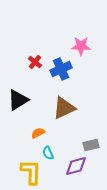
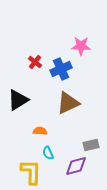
brown triangle: moved 4 px right, 5 px up
orange semicircle: moved 2 px right, 2 px up; rotated 32 degrees clockwise
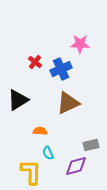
pink star: moved 1 px left, 2 px up
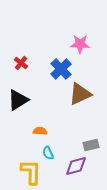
red cross: moved 14 px left, 1 px down
blue cross: rotated 20 degrees counterclockwise
brown triangle: moved 12 px right, 9 px up
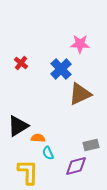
black triangle: moved 26 px down
orange semicircle: moved 2 px left, 7 px down
yellow L-shape: moved 3 px left
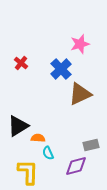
pink star: rotated 18 degrees counterclockwise
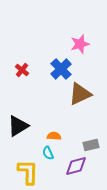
red cross: moved 1 px right, 7 px down
orange semicircle: moved 16 px right, 2 px up
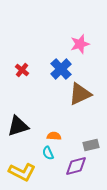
black triangle: rotated 15 degrees clockwise
yellow L-shape: moved 6 px left; rotated 116 degrees clockwise
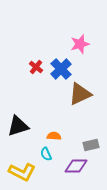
red cross: moved 14 px right, 3 px up
cyan semicircle: moved 2 px left, 1 px down
purple diamond: rotated 15 degrees clockwise
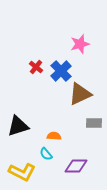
blue cross: moved 2 px down
gray rectangle: moved 3 px right, 22 px up; rotated 14 degrees clockwise
cyan semicircle: rotated 16 degrees counterclockwise
